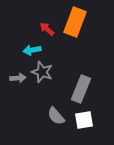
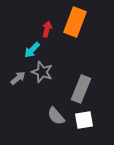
red arrow: rotated 63 degrees clockwise
cyan arrow: rotated 36 degrees counterclockwise
gray arrow: rotated 35 degrees counterclockwise
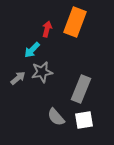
gray star: rotated 30 degrees counterclockwise
gray semicircle: moved 1 px down
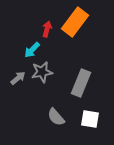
orange rectangle: rotated 16 degrees clockwise
gray rectangle: moved 6 px up
white square: moved 6 px right, 1 px up; rotated 18 degrees clockwise
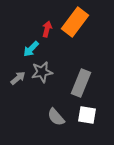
cyan arrow: moved 1 px left, 1 px up
white square: moved 3 px left, 4 px up
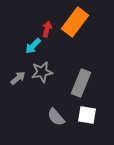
cyan arrow: moved 2 px right, 3 px up
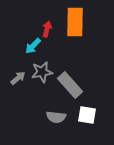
orange rectangle: rotated 36 degrees counterclockwise
gray rectangle: moved 11 px left, 2 px down; rotated 64 degrees counterclockwise
gray semicircle: rotated 42 degrees counterclockwise
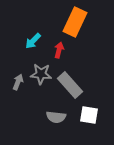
orange rectangle: rotated 24 degrees clockwise
red arrow: moved 12 px right, 21 px down
cyan arrow: moved 5 px up
gray star: moved 1 px left, 2 px down; rotated 15 degrees clockwise
gray arrow: moved 4 px down; rotated 28 degrees counterclockwise
white square: moved 2 px right
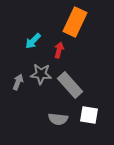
gray semicircle: moved 2 px right, 2 px down
